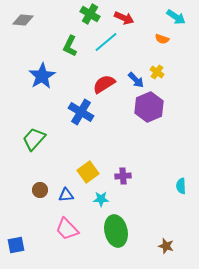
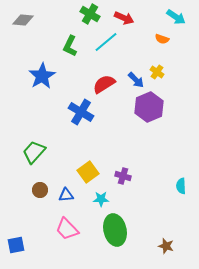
green trapezoid: moved 13 px down
purple cross: rotated 21 degrees clockwise
green ellipse: moved 1 px left, 1 px up
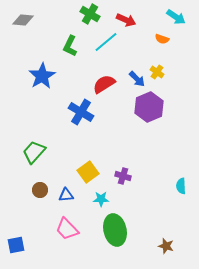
red arrow: moved 2 px right, 2 px down
blue arrow: moved 1 px right, 1 px up
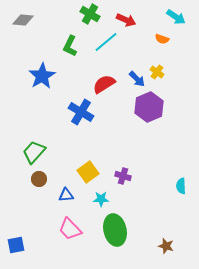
brown circle: moved 1 px left, 11 px up
pink trapezoid: moved 3 px right
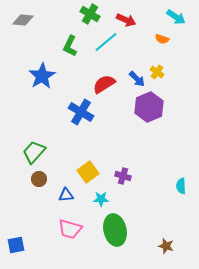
pink trapezoid: rotated 30 degrees counterclockwise
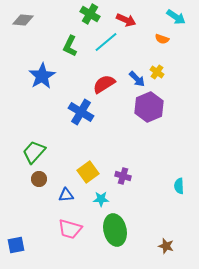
cyan semicircle: moved 2 px left
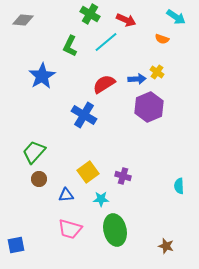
blue arrow: rotated 48 degrees counterclockwise
blue cross: moved 3 px right, 3 px down
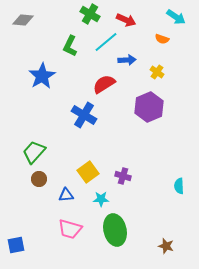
blue arrow: moved 10 px left, 19 px up
